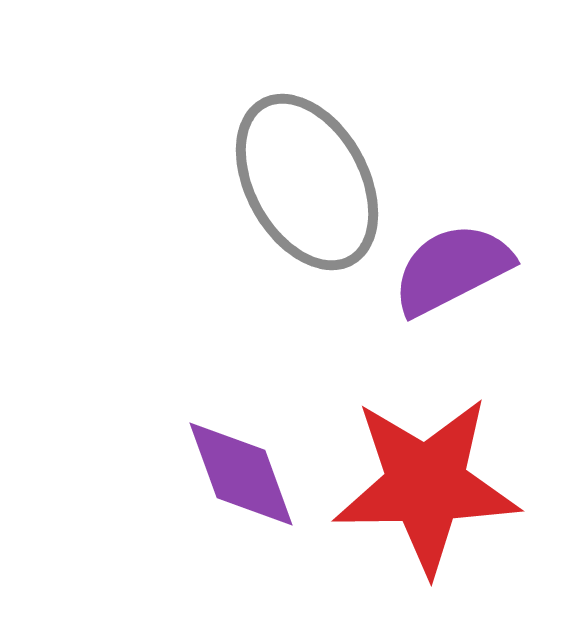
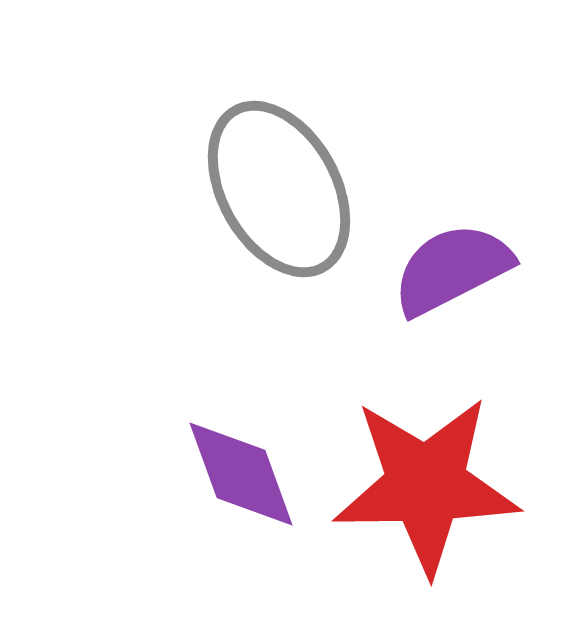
gray ellipse: moved 28 px left, 7 px down
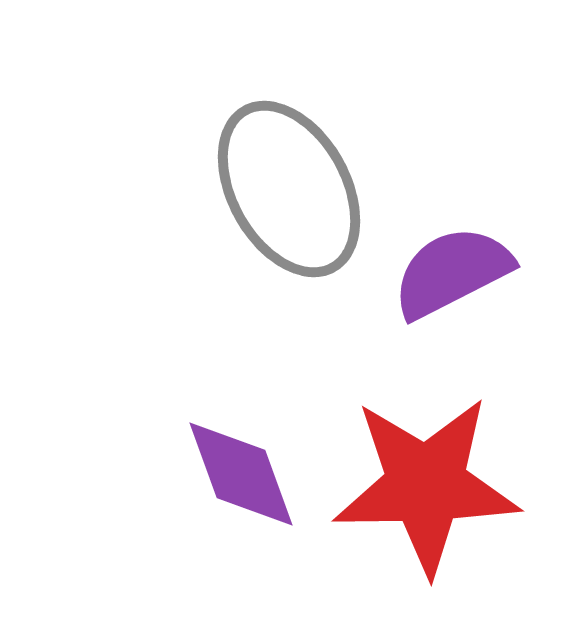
gray ellipse: moved 10 px right
purple semicircle: moved 3 px down
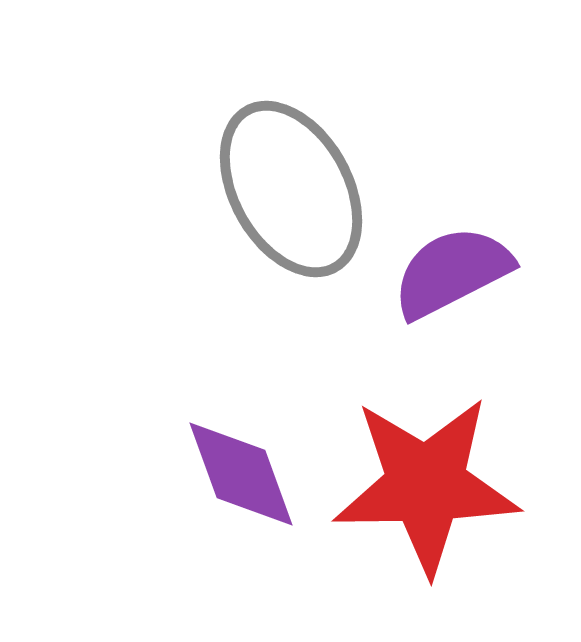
gray ellipse: moved 2 px right
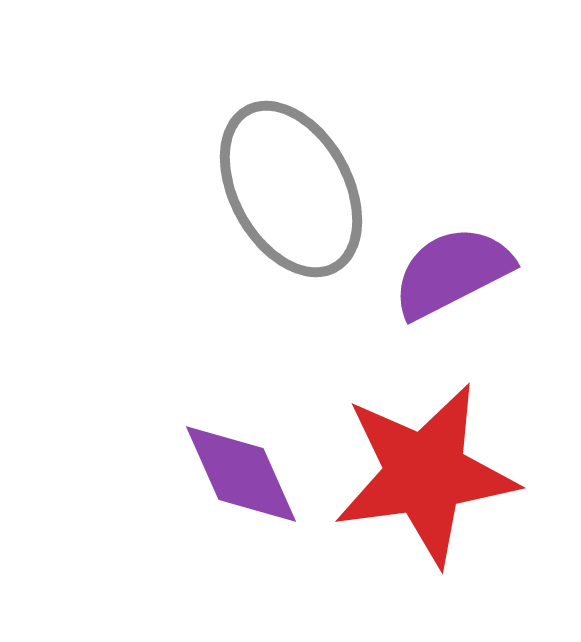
purple diamond: rotated 4 degrees counterclockwise
red star: moved 1 px left, 11 px up; rotated 7 degrees counterclockwise
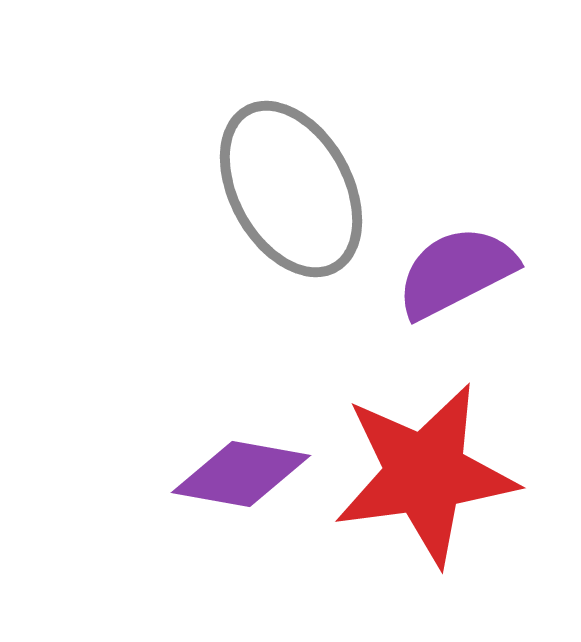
purple semicircle: moved 4 px right
purple diamond: rotated 56 degrees counterclockwise
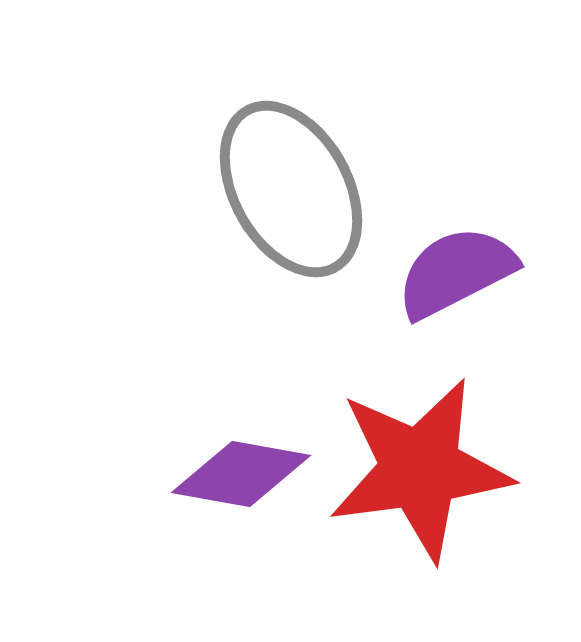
red star: moved 5 px left, 5 px up
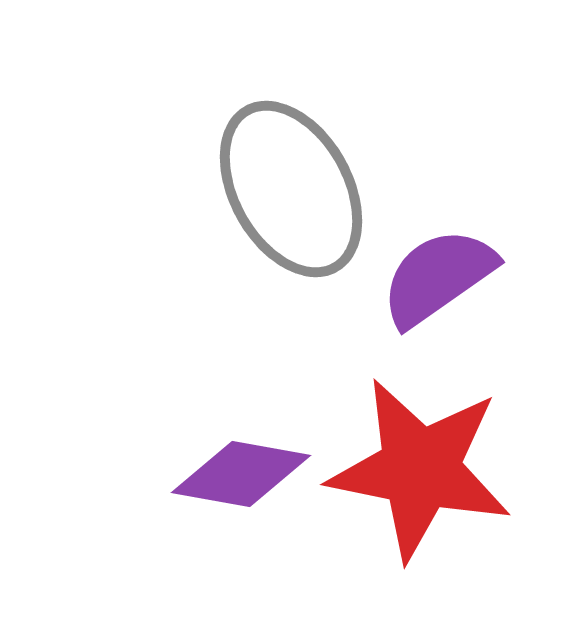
purple semicircle: moved 18 px left, 5 px down; rotated 8 degrees counterclockwise
red star: rotated 19 degrees clockwise
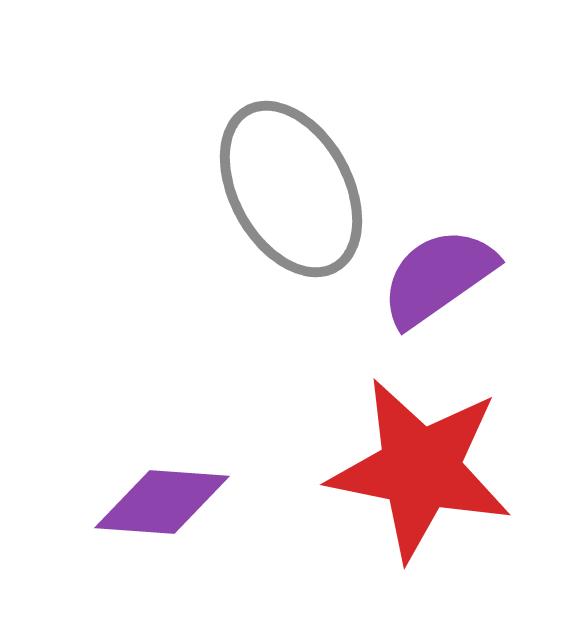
purple diamond: moved 79 px left, 28 px down; rotated 6 degrees counterclockwise
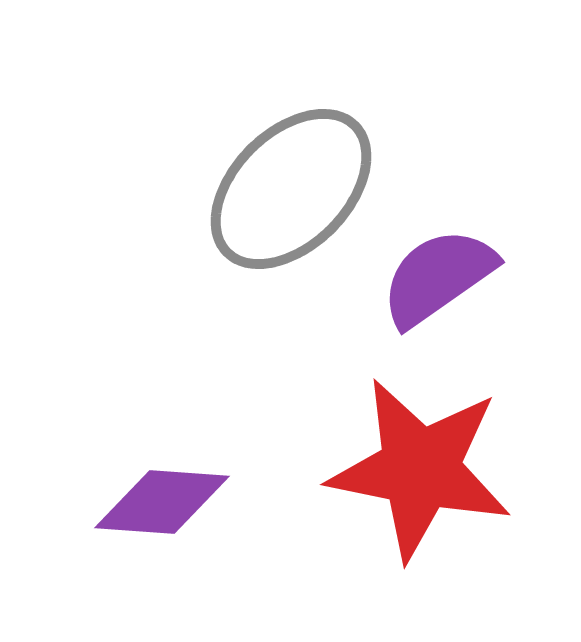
gray ellipse: rotated 74 degrees clockwise
